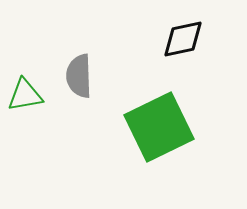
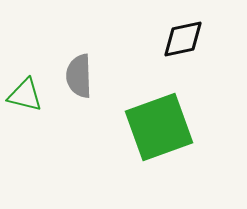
green triangle: rotated 24 degrees clockwise
green square: rotated 6 degrees clockwise
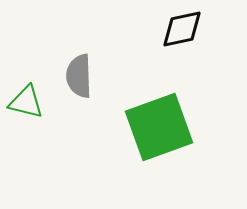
black diamond: moved 1 px left, 10 px up
green triangle: moved 1 px right, 7 px down
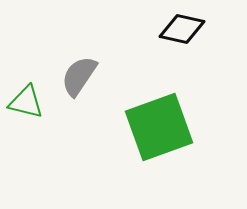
black diamond: rotated 24 degrees clockwise
gray semicircle: rotated 36 degrees clockwise
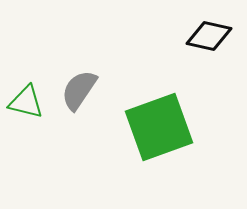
black diamond: moved 27 px right, 7 px down
gray semicircle: moved 14 px down
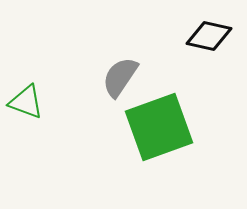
gray semicircle: moved 41 px right, 13 px up
green triangle: rotated 6 degrees clockwise
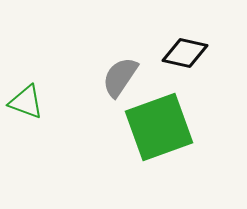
black diamond: moved 24 px left, 17 px down
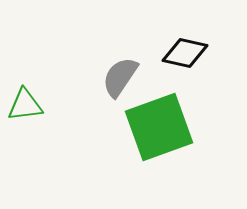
green triangle: moved 1 px left, 3 px down; rotated 27 degrees counterclockwise
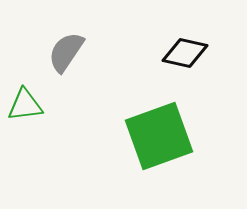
gray semicircle: moved 54 px left, 25 px up
green square: moved 9 px down
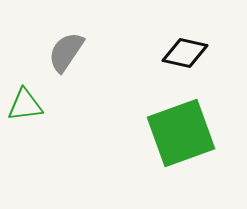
green square: moved 22 px right, 3 px up
